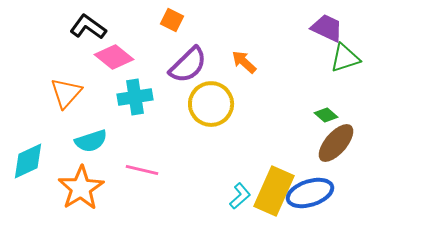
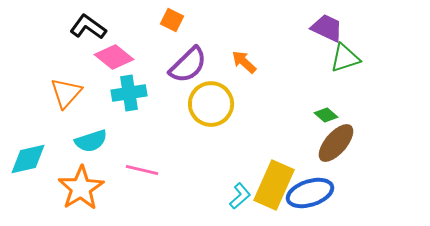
cyan cross: moved 6 px left, 4 px up
cyan diamond: moved 2 px up; rotated 12 degrees clockwise
yellow rectangle: moved 6 px up
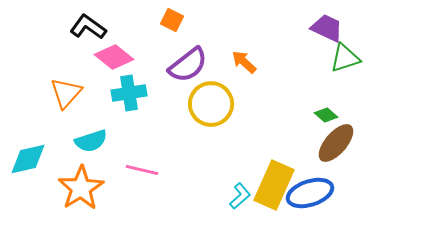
purple semicircle: rotated 6 degrees clockwise
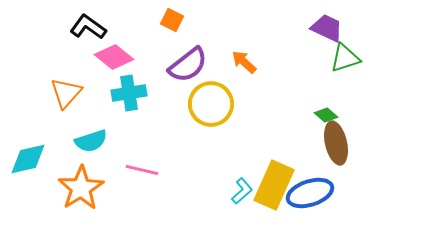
brown ellipse: rotated 54 degrees counterclockwise
cyan L-shape: moved 2 px right, 5 px up
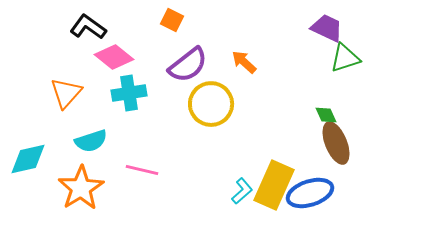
green diamond: rotated 25 degrees clockwise
brown ellipse: rotated 9 degrees counterclockwise
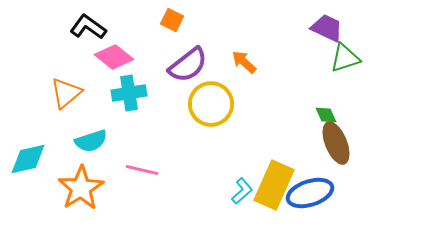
orange triangle: rotated 8 degrees clockwise
